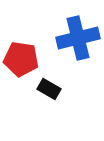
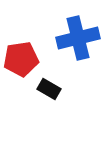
red pentagon: rotated 16 degrees counterclockwise
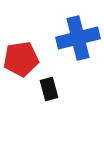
black rectangle: rotated 45 degrees clockwise
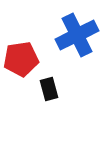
blue cross: moved 1 px left, 3 px up; rotated 12 degrees counterclockwise
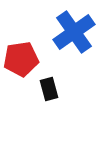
blue cross: moved 3 px left, 3 px up; rotated 9 degrees counterclockwise
